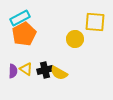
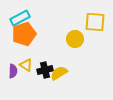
orange pentagon: rotated 10 degrees clockwise
yellow triangle: moved 4 px up
yellow semicircle: rotated 120 degrees clockwise
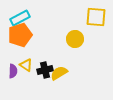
yellow square: moved 1 px right, 5 px up
orange pentagon: moved 4 px left, 1 px down
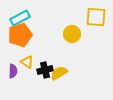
yellow circle: moved 3 px left, 5 px up
yellow triangle: moved 1 px right, 3 px up
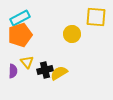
yellow triangle: rotated 16 degrees clockwise
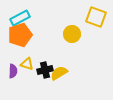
yellow square: rotated 15 degrees clockwise
yellow triangle: moved 2 px down; rotated 32 degrees counterclockwise
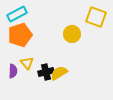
cyan rectangle: moved 3 px left, 4 px up
yellow triangle: moved 1 px up; rotated 32 degrees clockwise
black cross: moved 1 px right, 2 px down
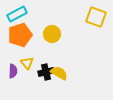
yellow circle: moved 20 px left
yellow semicircle: rotated 60 degrees clockwise
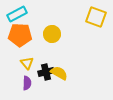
orange pentagon: rotated 20 degrees clockwise
purple semicircle: moved 14 px right, 12 px down
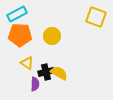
yellow circle: moved 2 px down
yellow triangle: rotated 16 degrees counterclockwise
purple semicircle: moved 8 px right, 1 px down
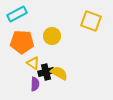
yellow square: moved 5 px left, 4 px down
orange pentagon: moved 2 px right, 7 px down
yellow triangle: moved 6 px right
